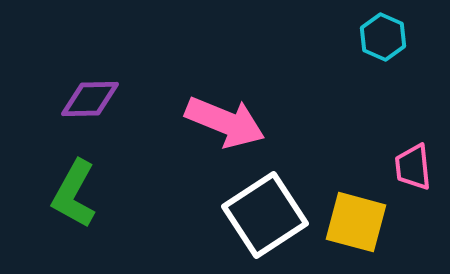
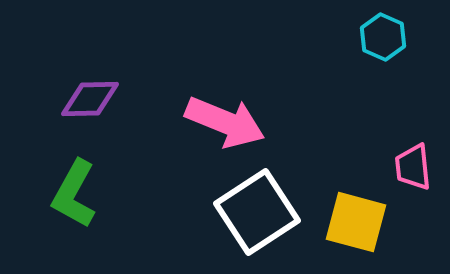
white square: moved 8 px left, 3 px up
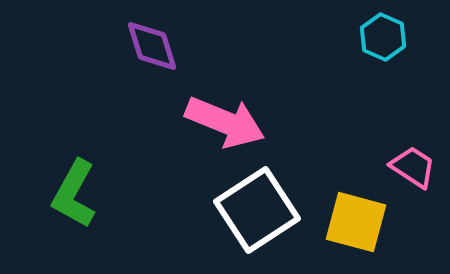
purple diamond: moved 62 px right, 53 px up; rotated 74 degrees clockwise
pink trapezoid: rotated 129 degrees clockwise
white square: moved 2 px up
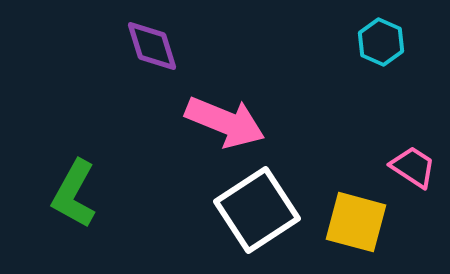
cyan hexagon: moved 2 px left, 5 px down
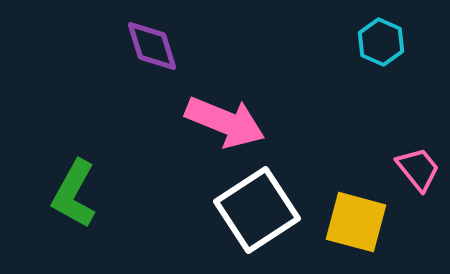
pink trapezoid: moved 5 px right, 2 px down; rotated 18 degrees clockwise
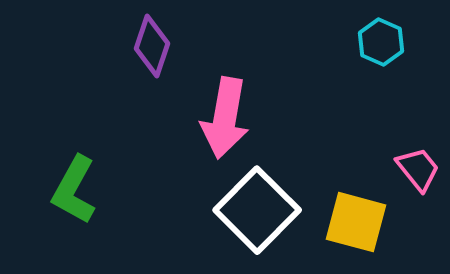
purple diamond: rotated 36 degrees clockwise
pink arrow: moved 4 px up; rotated 78 degrees clockwise
green L-shape: moved 4 px up
white square: rotated 12 degrees counterclockwise
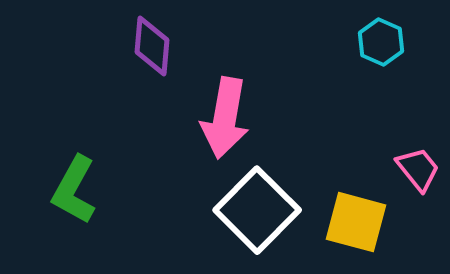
purple diamond: rotated 14 degrees counterclockwise
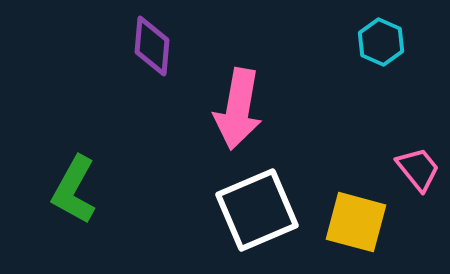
pink arrow: moved 13 px right, 9 px up
white square: rotated 22 degrees clockwise
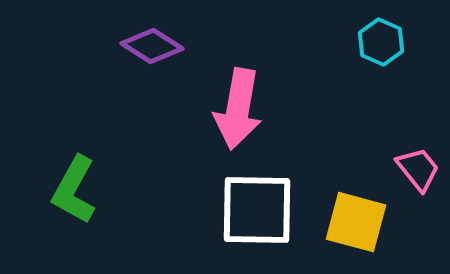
purple diamond: rotated 62 degrees counterclockwise
white square: rotated 24 degrees clockwise
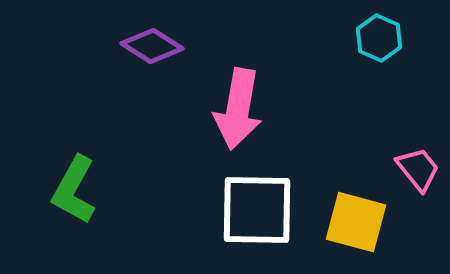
cyan hexagon: moved 2 px left, 4 px up
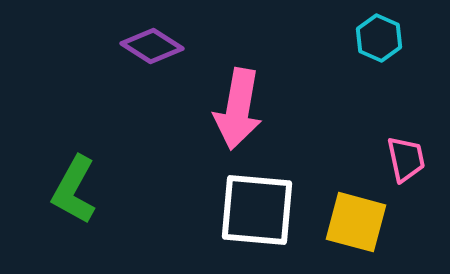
pink trapezoid: moved 12 px left, 10 px up; rotated 27 degrees clockwise
white square: rotated 4 degrees clockwise
